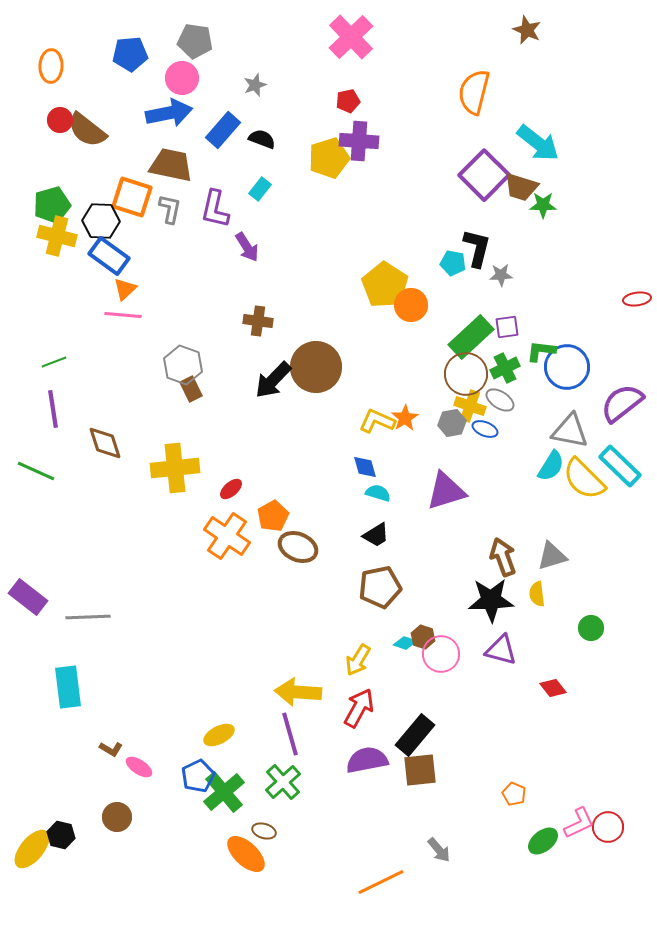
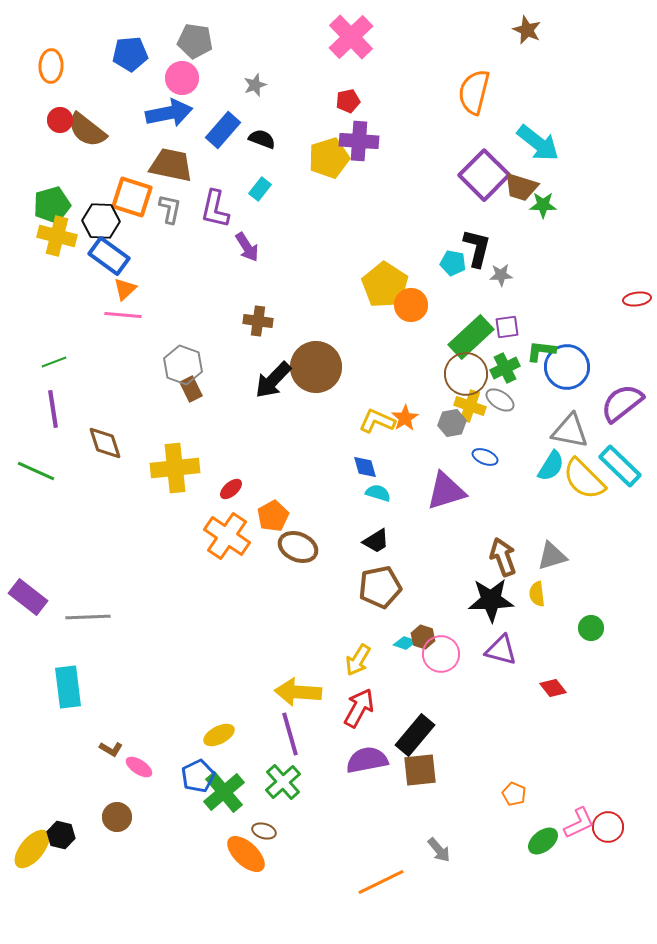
blue ellipse at (485, 429): moved 28 px down
black trapezoid at (376, 535): moved 6 px down
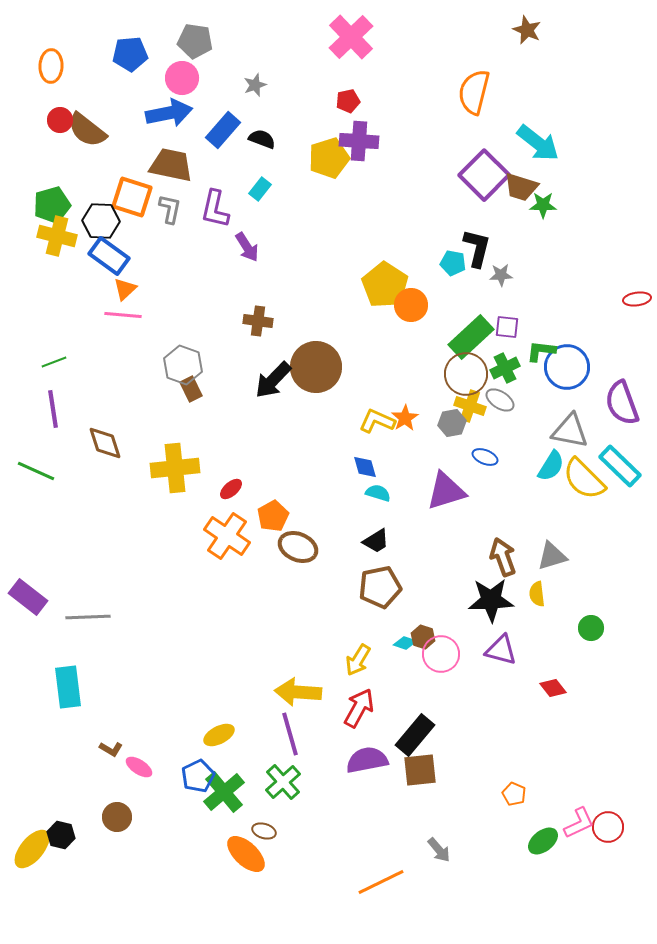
purple square at (507, 327): rotated 15 degrees clockwise
purple semicircle at (622, 403): rotated 72 degrees counterclockwise
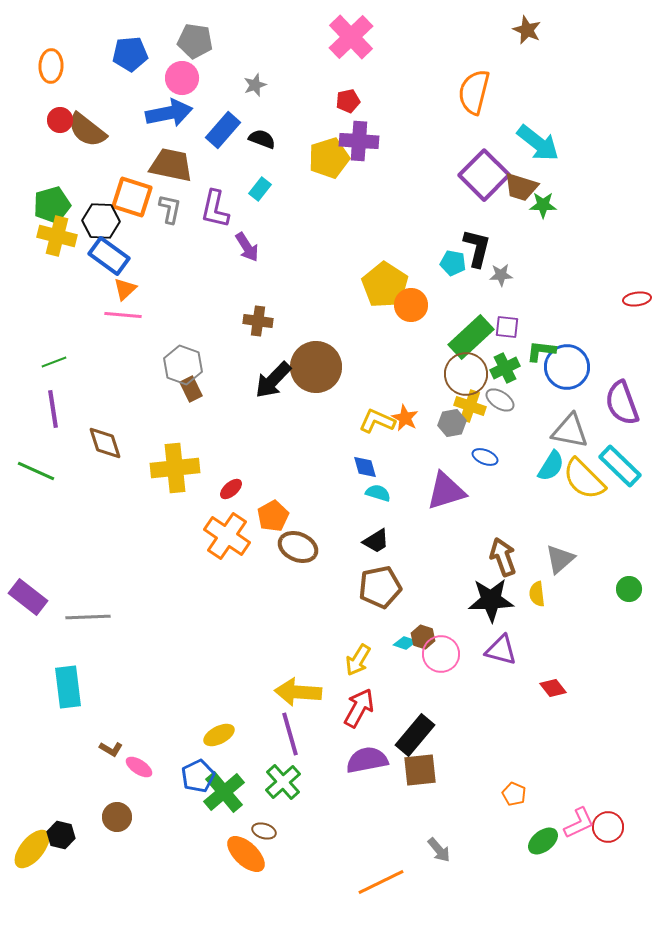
orange star at (405, 418): rotated 12 degrees counterclockwise
gray triangle at (552, 556): moved 8 px right, 3 px down; rotated 24 degrees counterclockwise
green circle at (591, 628): moved 38 px right, 39 px up
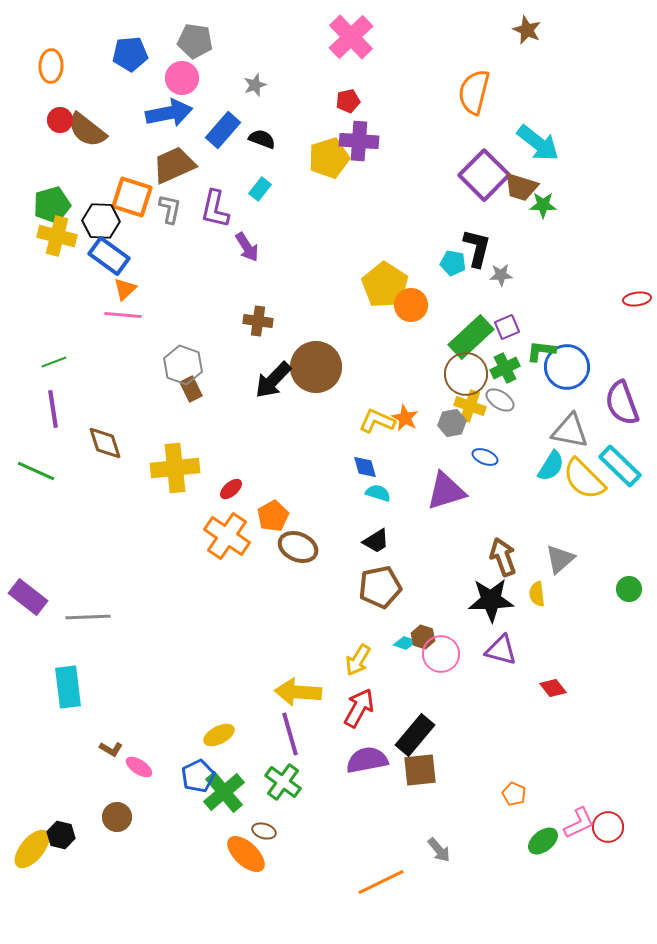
brown trapezoid at (171, 165): moved 3 px right; rotated 36 degrees counterclockwise
purple square at (507, 327): rotated 30 degrees counterclockwise
green cross at (283, 782): rotated 12 degrees counterclockwise
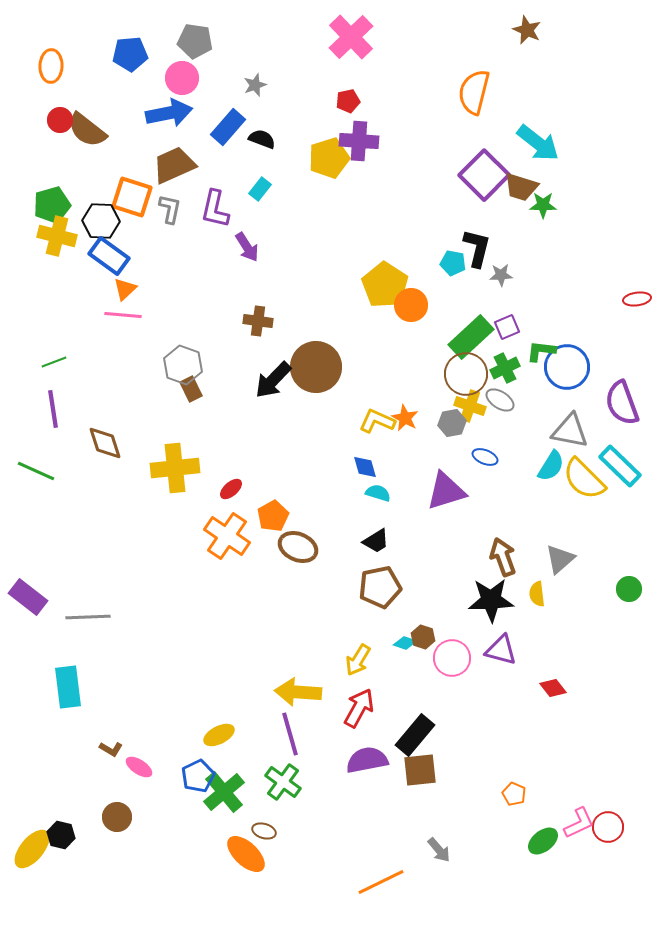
blue rectangle at (223, 130): moved 5 px right, 3 px up
pink circle at (441, 654): moved 11 px right, 4 px down
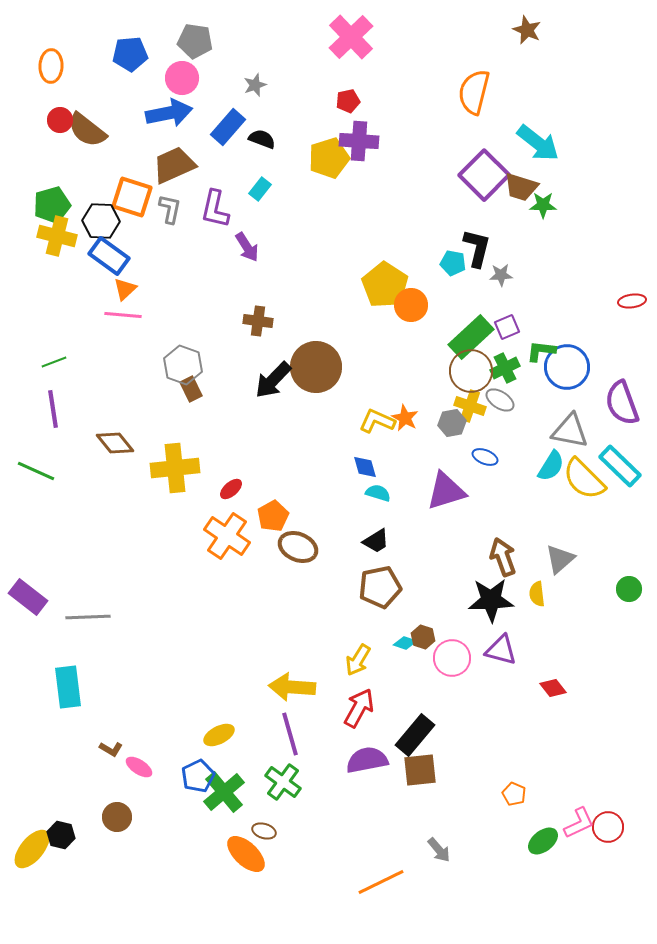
red ellipse at (637, 299): moved 5 px left, 2 px down
brown circle at (466, 374): moved 5 px right, 3 px up
brown diamond at (105, 443): moved 10 px right; rotated 21 degrees counterclockwise
yellow arrow at (298, 692): moved 6 px left, 5 px up
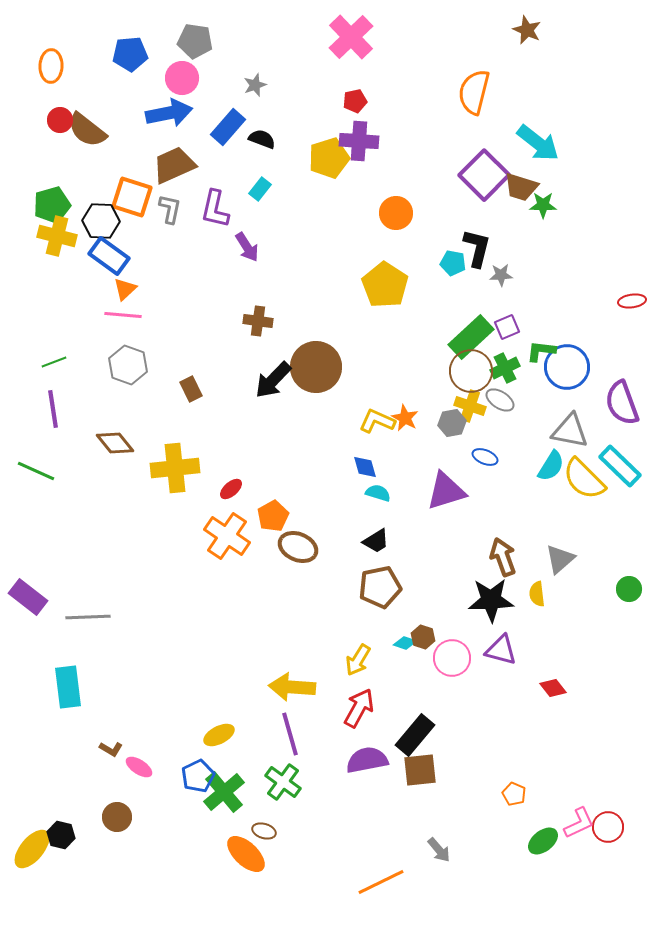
red pentagon at (348, 101): moved 7 px right
orange circle at (411, 305): moved 15 px left, 92 px up
gray hexagon at (183, 365): moved 55 px left
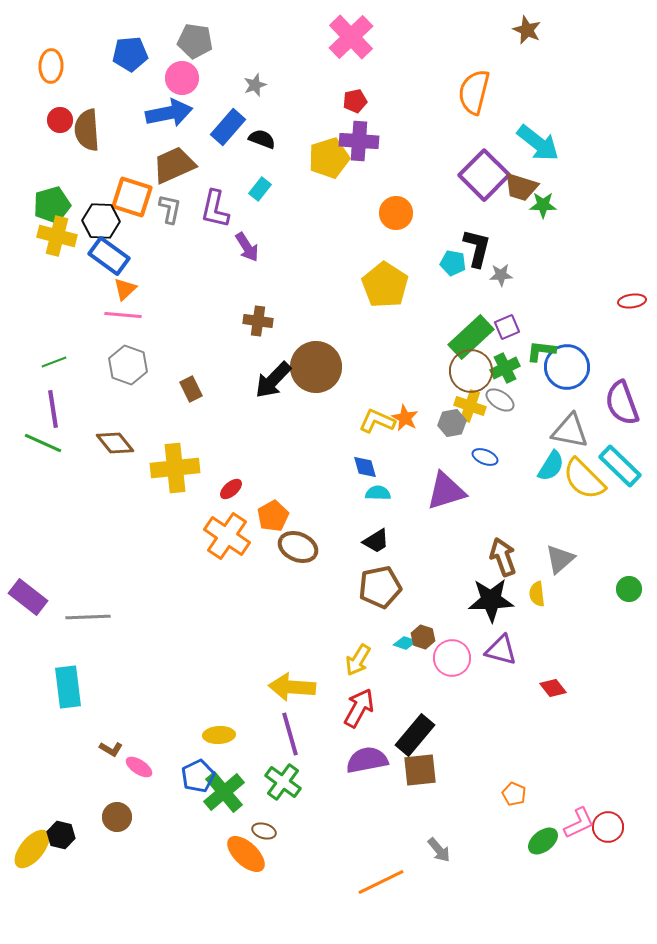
brown semicircle at (87, 130): rotated 48 degrees clockwise
green line at (36, 471): moved 7 px right, 28 px up
cyan semicircle at (378, 493): rotated 15 degrees counterclockwise
yellow ellipse at (219, 735): rotated 24 degrees clockwise
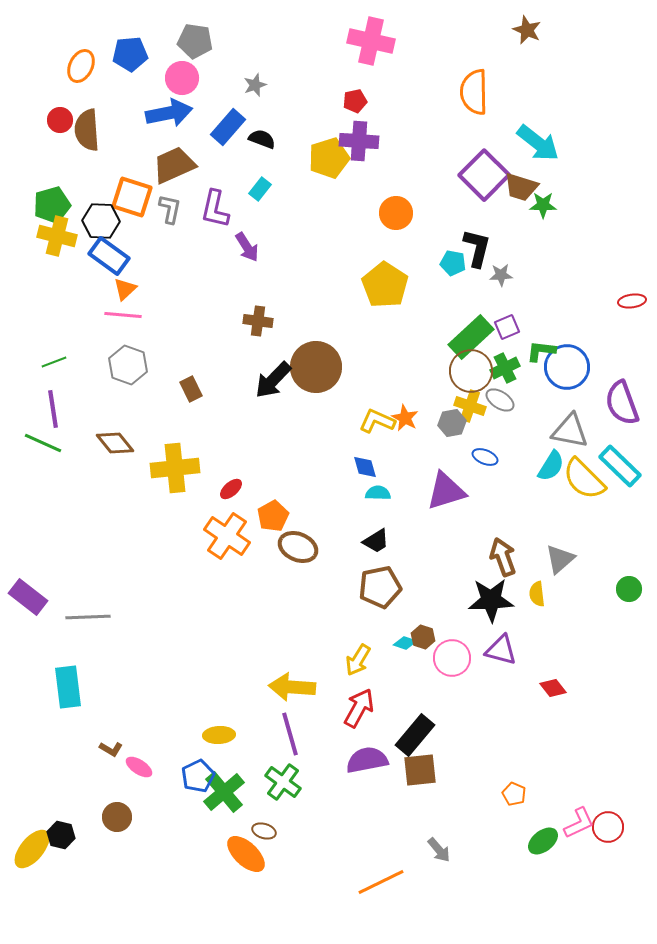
pink cross at (351, 37): moved 20 px right, 4 px down; rotated 33 degrees counterclockwise
orange ellipse at (51, 66): moved 30 px right; rotated 24 degrees clockwise
orange semicircle at (474, 92): rotated 15 degrees counterclockwise
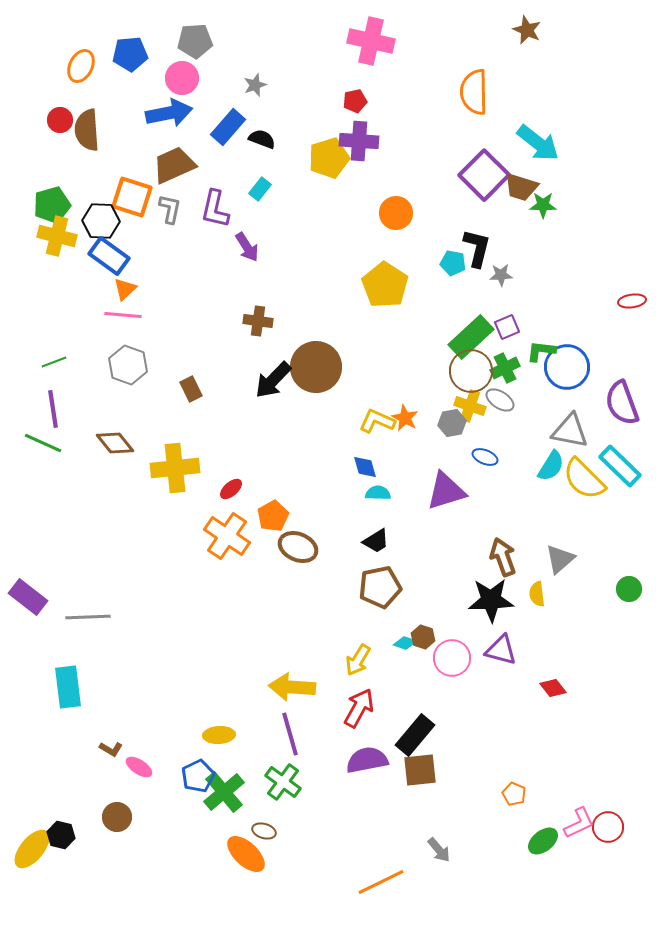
gray pentagon at (195, 41): rotated 12 degrees counterclockwise
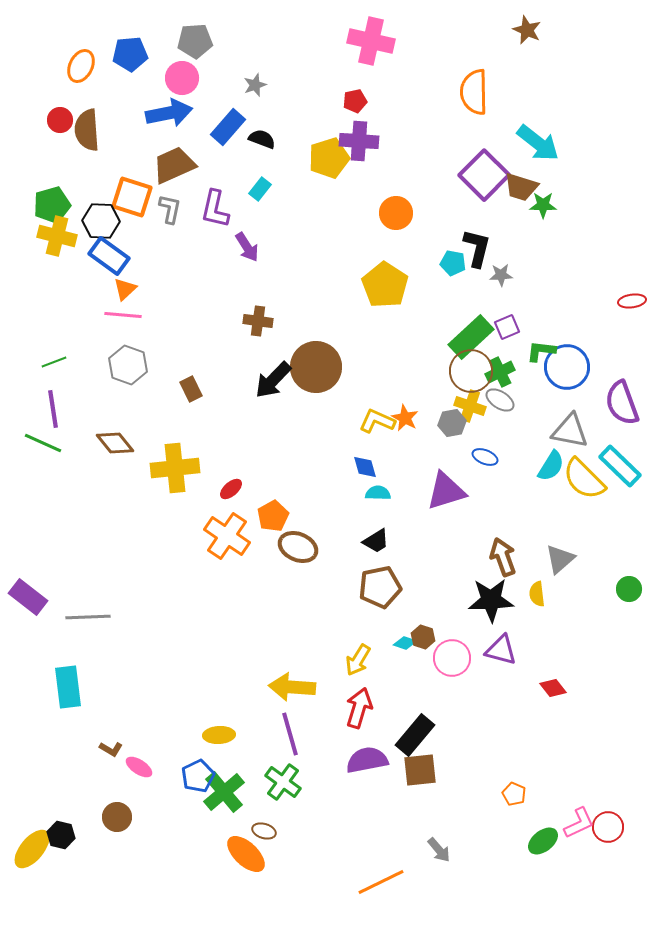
green cross at (505, 368): moved 5 px left, 4 px down
red arrow at (359, 708): rotated 12 degrees counterclockwise
